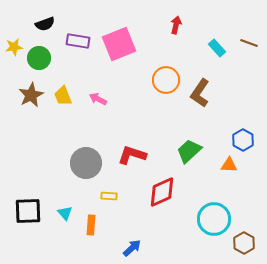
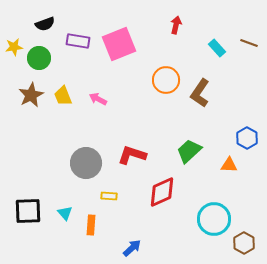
blue hexagon: moved 4 px right, 2 px up
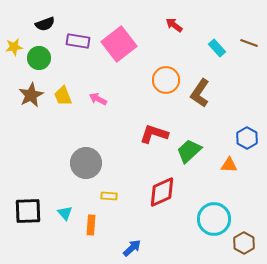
red arrow: moved 2 px left; rotated 66 degrees counterclockwise
pink square: rotated 16 degrees counterclockwise
red L-shape: moved 22 px right, 21 px up
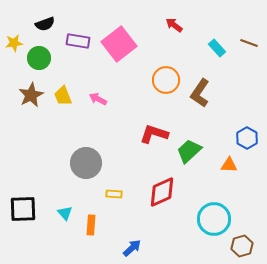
yellow star: moved 4 px up
yellow rectangle: moved 5 px right, 2 px up
black square: moved 5 px left, 2 px up
brown hexagon: moved 2 px left, 3 px down; rotated 15 degrees clockwise
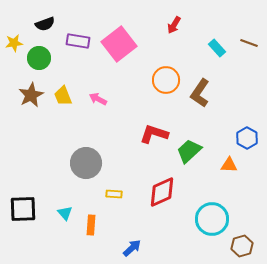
red arrow: rotated 96 degrees counterclockwise
cyan circle: moved 2 px left
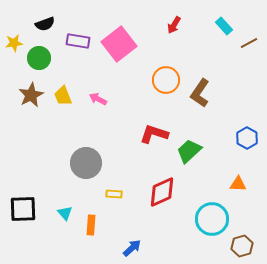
brown line: rotated 48 degrees counterclockwise
cyan rectangle: moved 7 px right, 22 px up
orange triangle: moved 9 px right, 19 px down
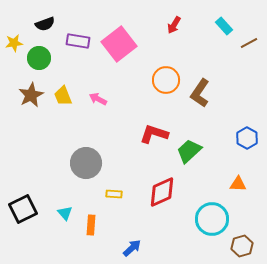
black square: rotated 24 degrees counterclockwise
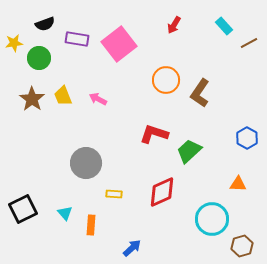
purple rectangle: moved 1 px left, 2 px up
brown star: moved 1 px right, 4 px down; rotated 10 degrees counterclockwise
